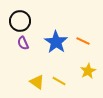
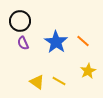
orange line: rotated 16 degrees clockwise
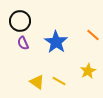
orange line: moved 10 px right, 6 px up
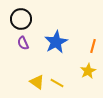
black circle: moved 1 px right, 2 px up
orange line: moved 11 px down; rotated 64 degrees clockwise
blue star: rotated 10 degrees clockwise
yellow line: moved 2 px left, 2 px down
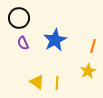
black circle: moved 2 px left, 1 px up
blue star: moved 1 px left, 2 px up
yellow line: rotated 64 degrees clockwise
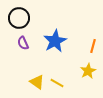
blue star: moved 1 px down
yellow line: rotated 64 degrees counterclockwise
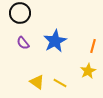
black circle: moved 1 px right, 5 px up
purple semicircle: rotated 16 degrees counterclockwise
yellow line: moved 3 px right
